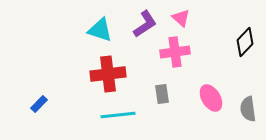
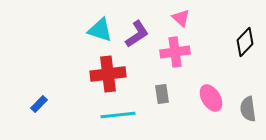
purple L-shape: moved 8 px left, 10 px down
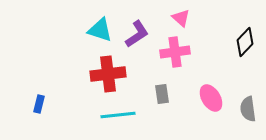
blue rectangle: rotated 30 degrees counterclockwise
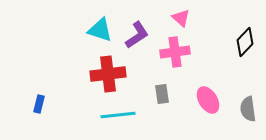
purple L-shape: moved 1 px down
pink ellipse: moved 3 px left, 2 px down
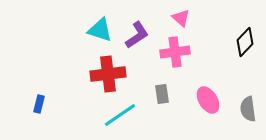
cyan line: moved 2 px right; rotated 28 degrees counterclockwise
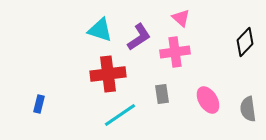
purple L-shape: moved 2 px right, 2 px down
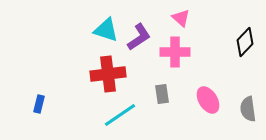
cyan triangle: moved 6 px right
pink cross: rotated 8 degrees clockwise
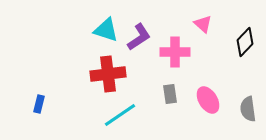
pink triangle: moved 22 px right, 6 px down
gray rectangle: moved 8 px right
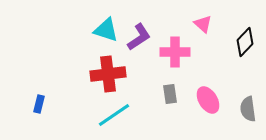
cyan line: moved 6 px left
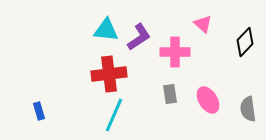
cyan triangle: rotated 12 degrees counterclockwise
red cross: moved 1 px right
blue rectangle: moved 7 px down; rotated 30 degrees counterclockwise
cyan line: rotated 32 degrees counterclockwise
